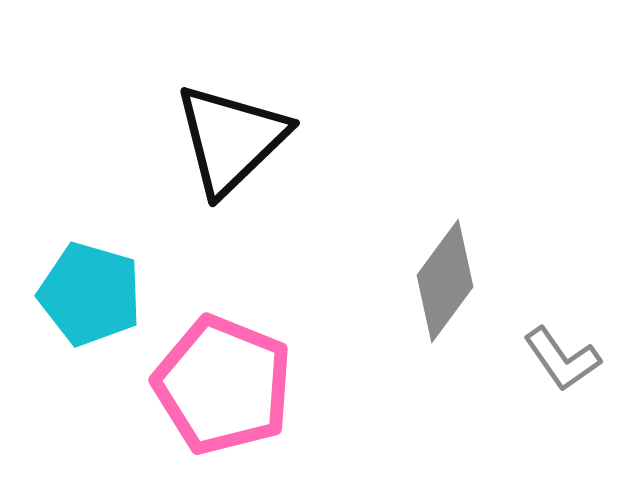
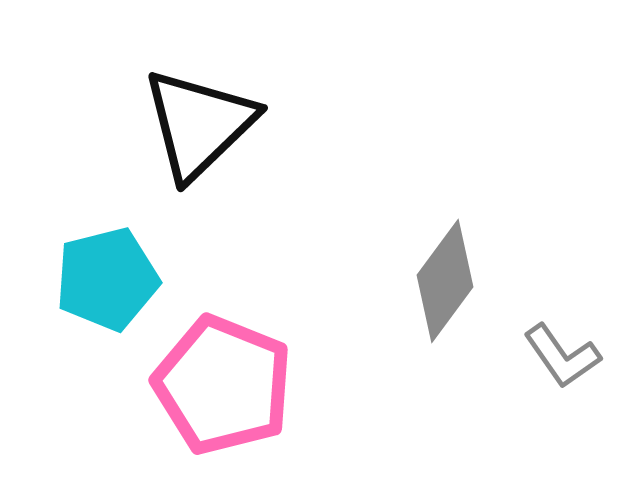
black triangle: moved 32 px left, 15 px up
cyan pentagon: moved 17 px right, 15 px up; rotated 30 degrees counterclockwise
gray L-shape: moved 3 px up
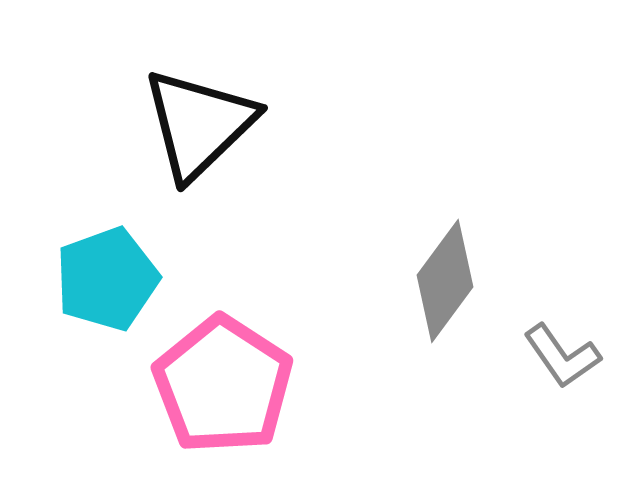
cyan pentagon: rotated 6 degrees counterclockwise
pink pentagon: rotated 11 degrees clockwise
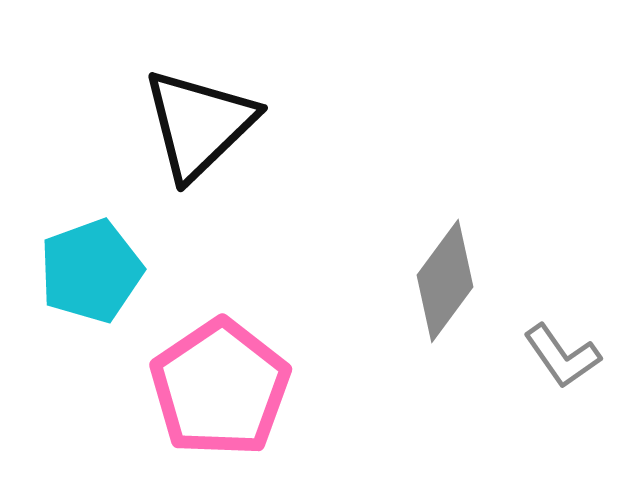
cyan pentagon: moved 16 px left, 8 px up
pink pentagon: moved 3 px left, 3 px down; rotated 5 degrees clockwise
